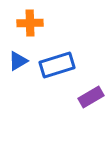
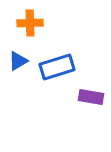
blue rectangle: moved 2 px down
purple rectangle: rotated 40 degrees clockwise
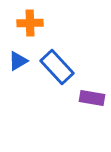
blue rectangle: rotated 64 degrees clockwise
purple rectangle: moved 1 px right, 1 px down
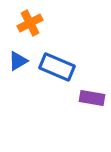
orange cross: rotated 25 degrees counterclockwise
blue rectangle: rotated 24 degrees counterclockwise
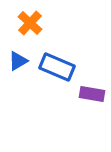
orange cross: rotated 20 degrees counterclockwise
purple rectangle: moved 4 px up
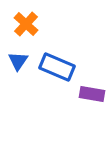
orange cross: moved 4 px left, 1 px down
blue triangle: rotated 25 degrees counterclockwise
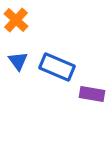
orange cross: moved 10 px left, 4 px up
blue triangle: rotated 10 degrees counterclockwise
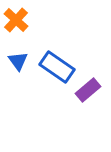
blue rectangle: rotated 12 degrees clockwise
purple rectangle: moved 4 px left, 4 px up; rotated 50 degrees counterclockwise
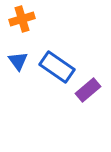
orange cross: moved 6 px right, 1 px up; rotated 30 degrees clockwise
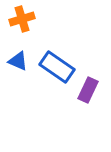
blue triangle: rotated 30 degrees counterclockwise
purple rectangle: rotated 25 degrees counterclockwise
